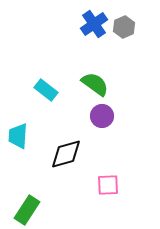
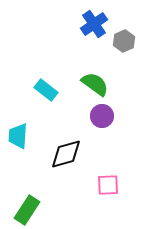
gray hexagon: moved 14 px down
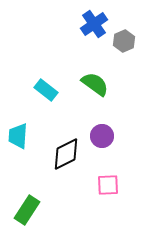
purple circle: moved 20 px down
black diamond: rotated 12 degrees counterclockwise
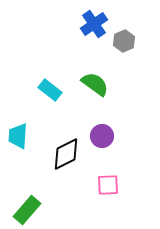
cyan rectangle: moved 4 px right
green rectangle: rotated 8 degrees clockwise
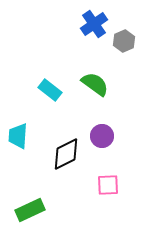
green rectangle: moved 3 px right; rotated 24 degrees clockwise
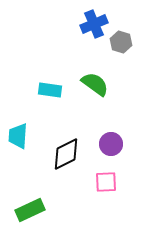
blue cross: rotated 12 degrees clockwise
gray hexagon: moved 3 px left, 1 px down; rotated 20 degrees counterclockwise
cyan rectangle: rotated 30 degrees counterclockwise
purple circle: moved 9 px right, 8 px down
pink square: moved 2 px left, 3 px up
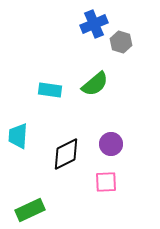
green semicircle: rotated 104 degrees clockwise
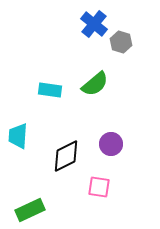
blue cross: rotated 28 degrees counterclockwise
black diamond: moved 2 px down
pink square: moved 7 px left, 5 px down; rotated 10 degrees clockwise
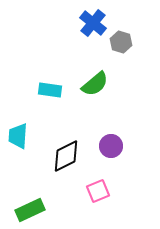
blue cross: moved 1 px left, 1 px up
purple circle: moved 2 px down
pink square: moved 1 px left, 4 px down; rotated 30 degrees counterclockwise
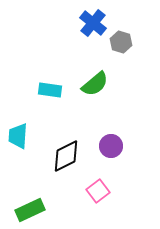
pink square: rotated 15 degrees counterclockwise
